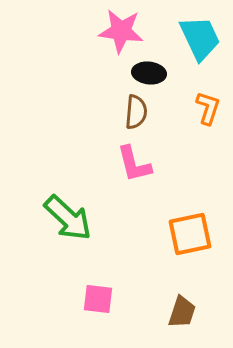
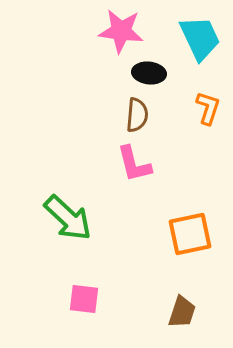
brown semicircle: moved 1 px right, 3 px down
pink square: moved 14 px left
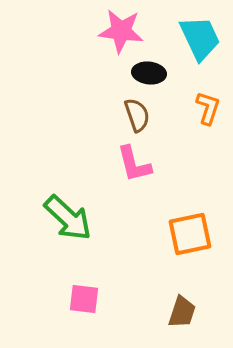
brown semicircle: rotated 24 degrees counterclockwise
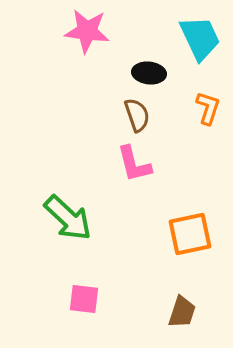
pink star: moved 34 px left
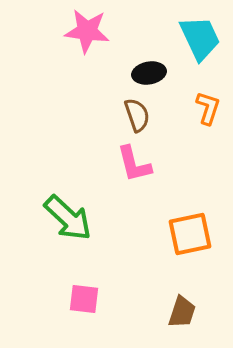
black ellipse: rotated 16 degrees counterclockwise
